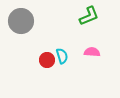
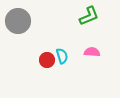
gray circle: moved 3 px left
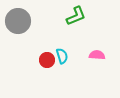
green L-shape: moved 13 px left
pink semicircle: moved 5 px right, 3 px down
